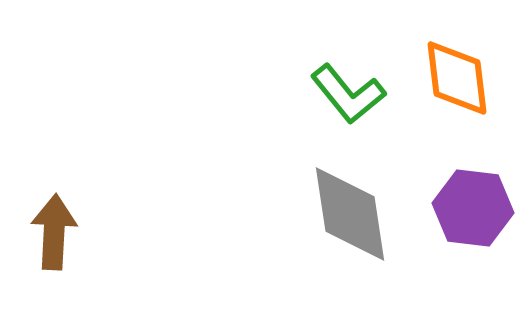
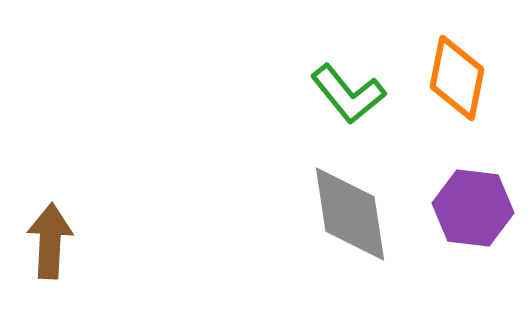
orange diamond: rotated 18 degrees clockwise
brown arrow: moved 4 px left, 9 px down
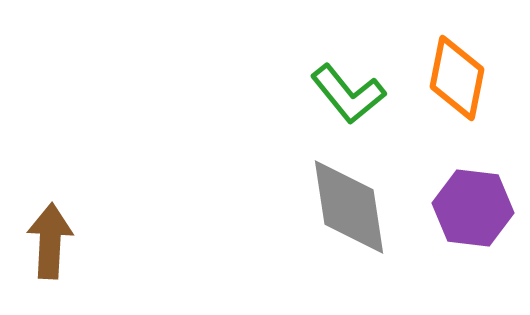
gray diamond: moved 1 px left, 7 px up
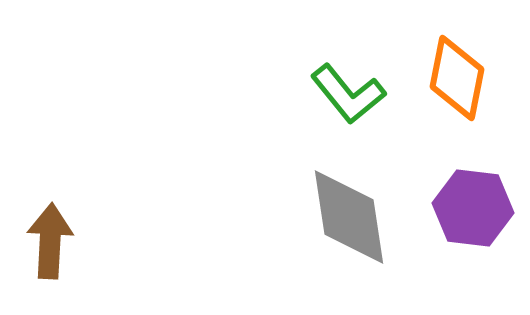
gray diamond: moved 10 px down
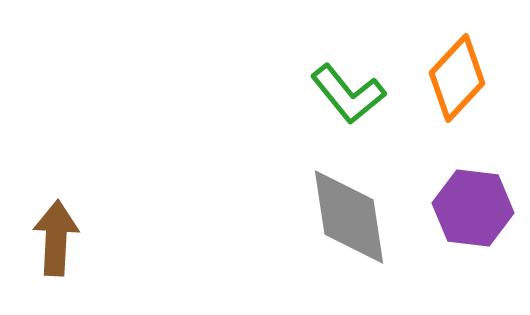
orange diamond: rotated 32 degrees clockwise
brown arrow: moved 6 px right, 3 px up
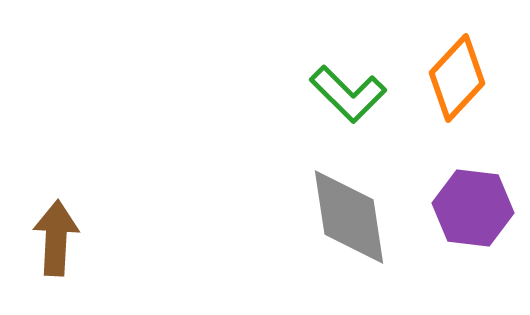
green L-shape: rotated 6 degrees counterclockwise
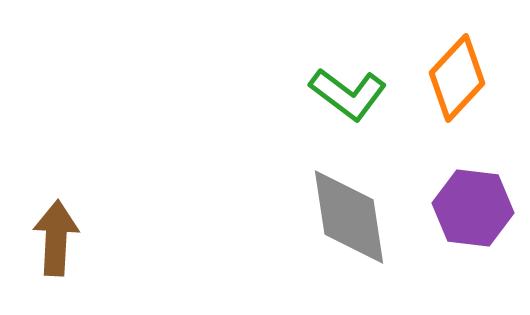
green L-shape: rotated 8 degrees counterclockwise
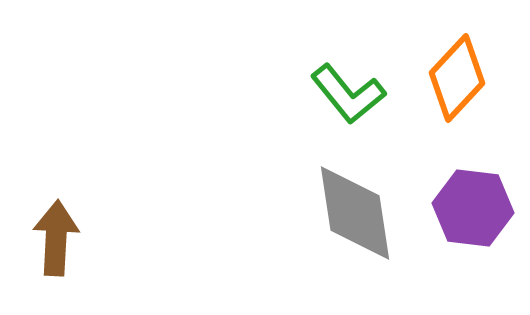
green L-shape: rotated 14 degrees clockwise
gray diamond: moved 6 px right, 4 px up
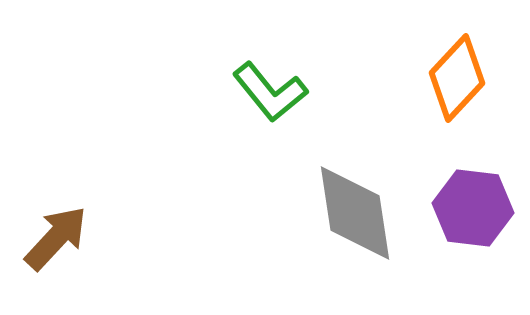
green L-shape: moved 78 px left, 2 px up
brown arrow: rotated 40 degrees clockwise
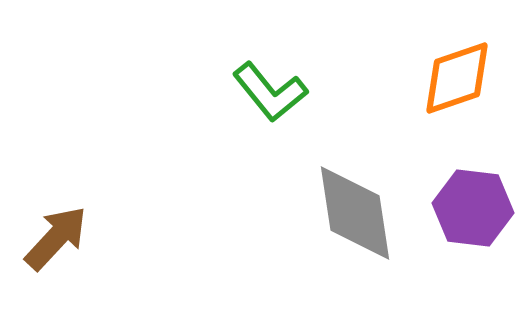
orange diamond: rotated 28 degrees clockwise
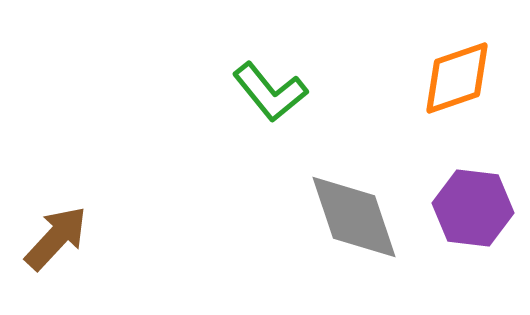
gray diamond: moved 1 px left, 4 px down; rotated 10 degrees counterclockwise
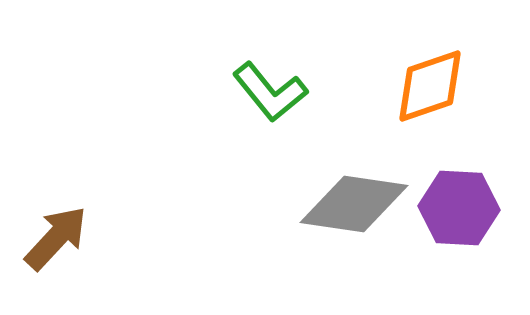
orange diamond: moved 27 px left, 8 px down
purple hexagon: moved 14 px left; rotated 4 degrees counterclockwise
gray diamond: moved 13 px up; rotated 63 degrees counterclockwise
